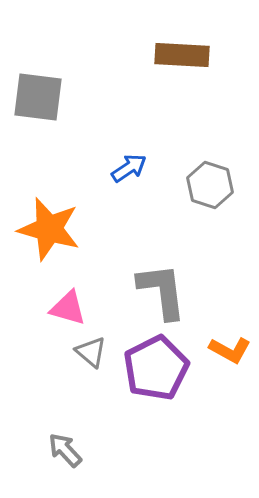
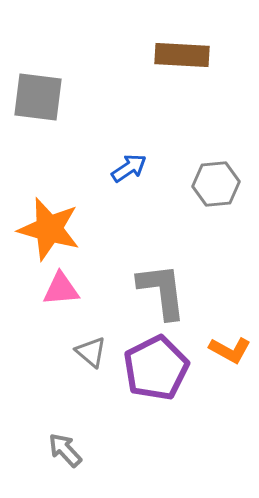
gray hexagon: moved 6 px right, 1 px up; rotated 24 degrees counterclockwise
pink triangle: moved 7 px left, 19 px up; rotated 21 degrees counterclockwise
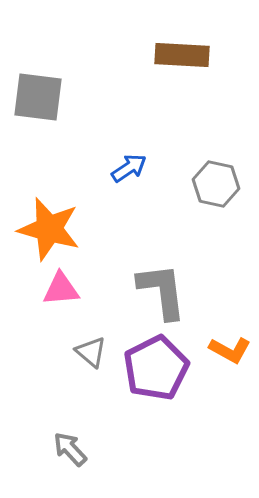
gray hexagon: rotated 18 degrees clockwise
gray arrow: moved 5 px right, 1 px up
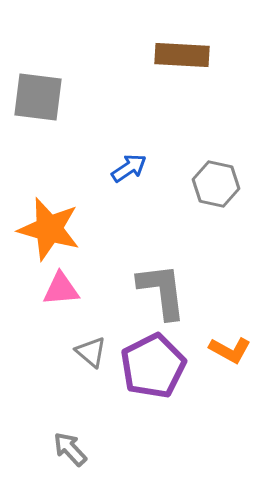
purple pentagon: moved 3 px left, 2 px up
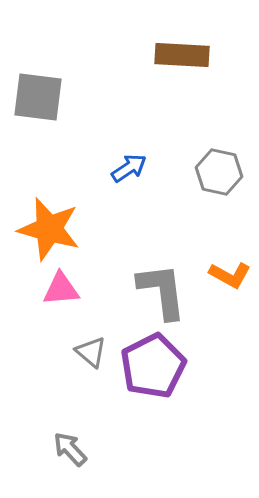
gray hexagon: moved 3 px right, 12 px up
orange L-shape: moved 75 px up
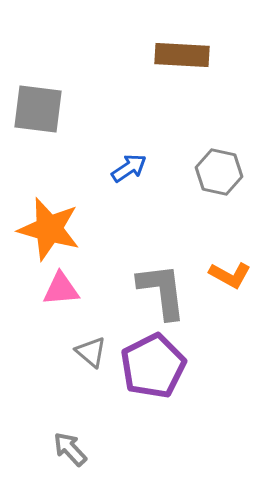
gray square: moved 12 px down
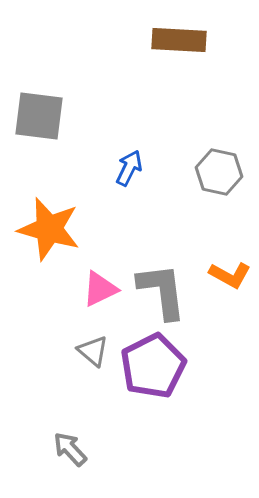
brown rectangle: moved 3 px left, 15 px up
gray square: moved 1 px right, 7 px down
blue arrow: rotated 30 degrees counterclockwise
pink triangle: moved 39 px right; rotated 21 degrees counterclockwise
gray triangle: moved 2 px right, 1 px up
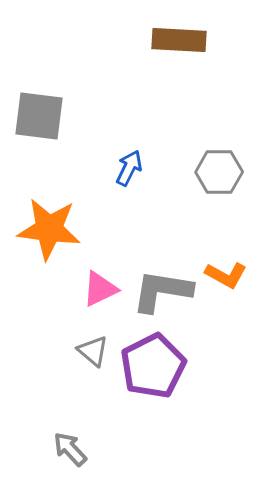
gray hexagon: rotated 12 degrees counterclockwise
orange star: rotated 8 degrees counterclockwise
orange L-shape: moved 4 px left
gray L-shape: rotated 74 degrees counterclockwise
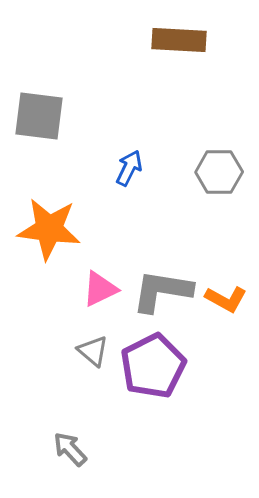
orange L-shape: moved 24 px down
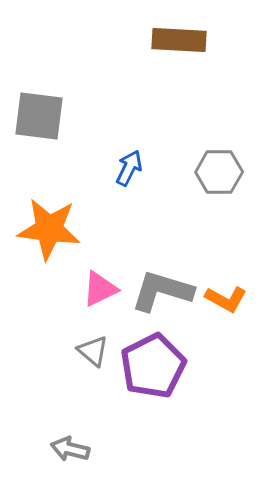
gray L-shape: rotated 8 degrees clockwise
gray arrow: rotated 33 degrees counterclockwise
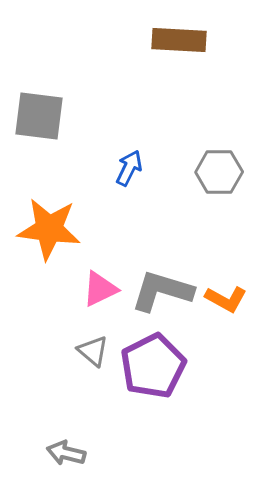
gray arrow: moved 4 px left, 4 px down
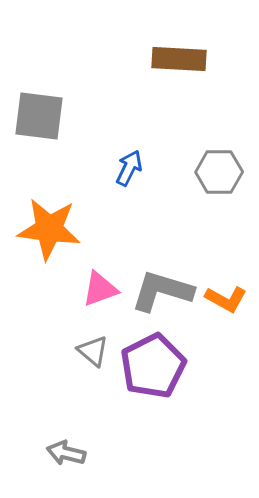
brown rectangle: moved 19 px down
pink triangle: rotated 6 degrees clockwise
